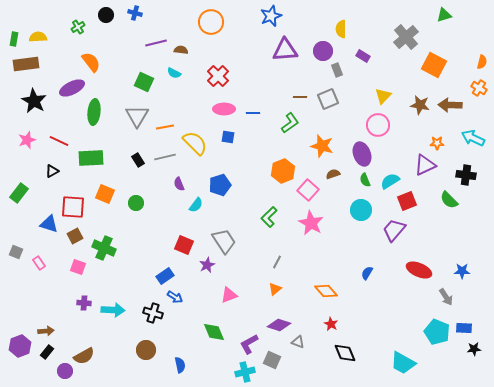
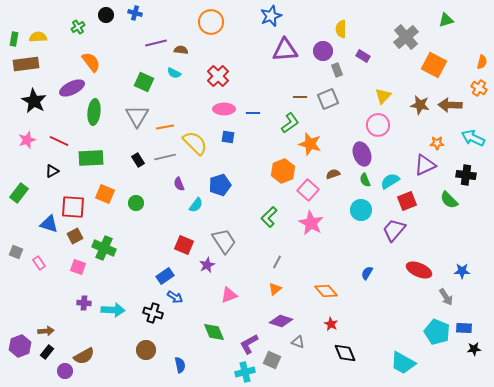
green triangle at (444, 15): moved 2 px right, 5 px down
orange star at (322, 146): moved 12 px left, 2 px up
purple diamond at (279, 325): moved 2 px right, 4 px up
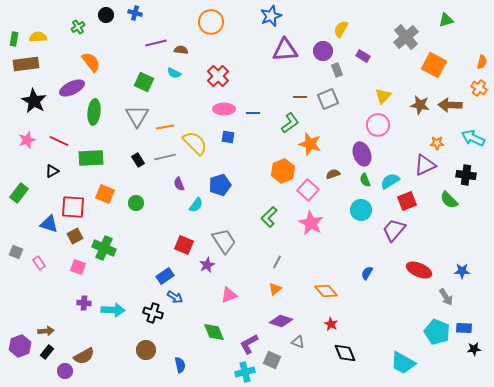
yellow semicircle at (341, 29): rotated 30 degrees clockwise
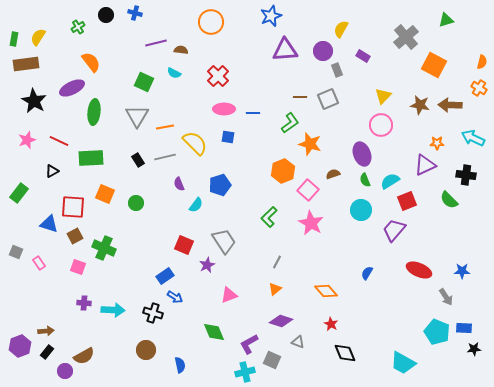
yellow semicircle at (38, 37): rotated 54 degrees counterclockwise
pink circle at (378, 125): moved 3 px right
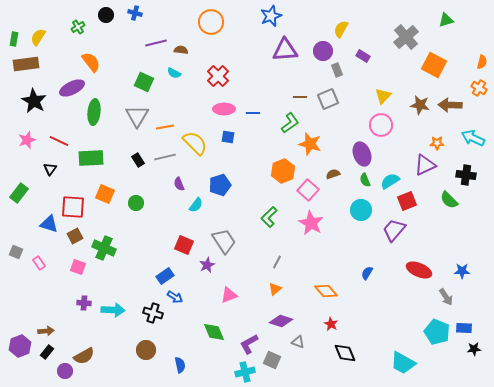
black triangle at (52, 171): moved 2 px left, 2 px up; rotated 24 degrees counterclockwise
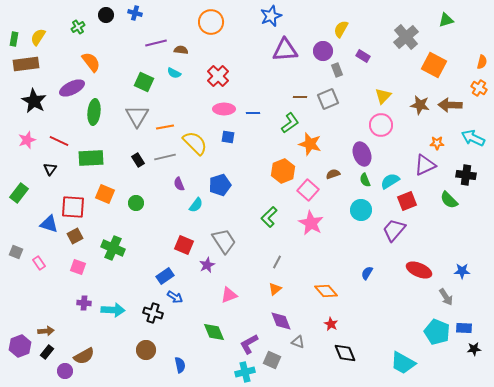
green cross at (104, 248): moved 9 px right
purple diamond at (281, 321): rotated 50 degrees clockwise
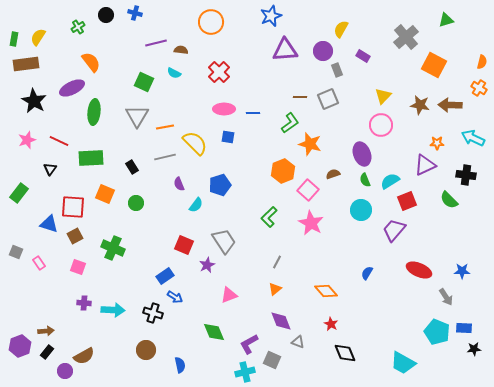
red cross at (218, 76): moved 1 px right, 4 px up
black rectangle at (138, 160): moved 6 px left, 7 px down
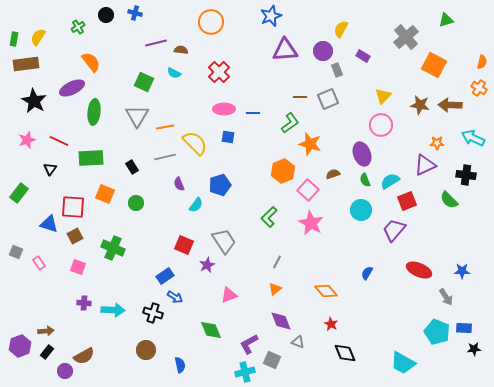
green diamond at (214, 332): moved 3 px left, 2 px up
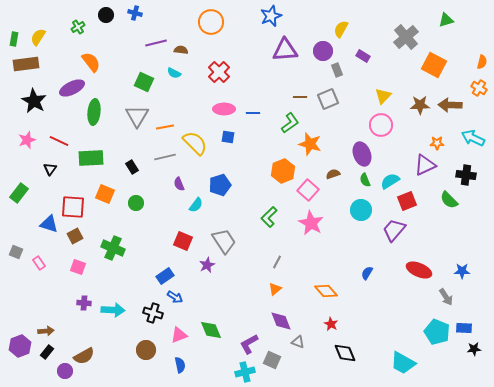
brown star at (420, 105): rotated 12 degrees counterclockwise
red square at (184, 245): moved 1 px left, 4 px up
pink triangle at (229, 295): moved 50 px left, 40 px down
